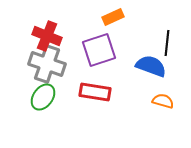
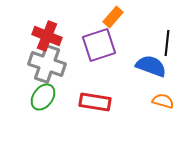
orange rectangle: rotated 25 degrees counterclockwise
purple square: moved 5 px up
red rectangle: moved 10 px down
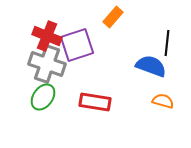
purple square: moved 22 px left
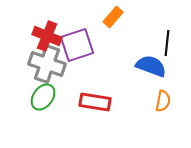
orange semicircle: rotated 85 degrees clockwise
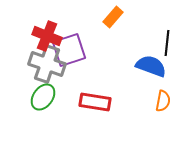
purple square: moved 8 px left, 5 px down
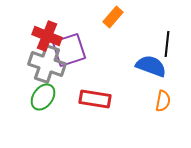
black line: moved 1 px down
red rectangle: moved 3 px up
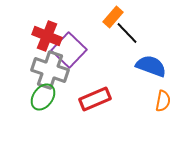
black line: moved 40 px left, 11 px up; rotated 50 degrees counterclockwise
purple square: rotated 28 degrees counterclockwise
gray cross: moved 3 px right, 6 px down
red rectangle: rotated 32 degrees counterclockwise
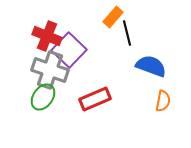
black line: rotated 30 degrees clockwise
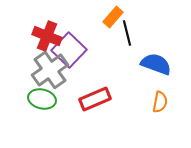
blue semicircle: moved 5 px right, 2 px up
gray cross: rotated 36 degrees clockwise
green ellipse: moved 1 px left, 2 px down; rotated 68 degrees clockwise
orange semicircle: moved 3 px left, 1 px down
